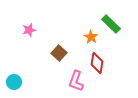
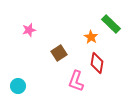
brown square: rotated 14 degrees clockwise
cyan circle: moved 4 px right, 4 px down
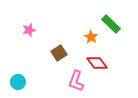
red diamond: rotated 45 degrees counterclockwise
cyan circle: moved 4 px up
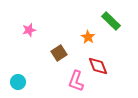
green rectangle: moved 3 px up
orange star: moved 3 px left
red diamond: moved 1 px right, 3 px down; rotated 15 degrees clockwise
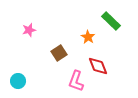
cyan circle: moved 1 px up
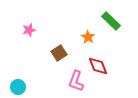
cyan circle: moved 6 px down
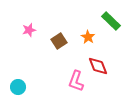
brown square: moved 12 px up
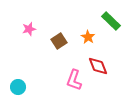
pink star: moved 1 px up
pink L-shape: moved 2 px left, 1 px up
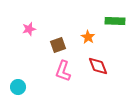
green rectangle: moved 4 px right; rotated 42 degrees counterclockwise
brown square: moved 1 px left, 4 px down; rotated 14 degrees clockwise
pink L-shape: moved 11 px left, 9 px up
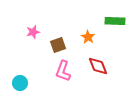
pink star: moved 4 px right, 3 px down
cyan circle: moved 2 px right, 4 px up
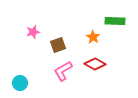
orange star: moved 5 px right
red diamond: moved 3 px left, 2 px up; rotated 40 degrees counterclockwise
pink L-shape: rotated 40 degrees clockwise
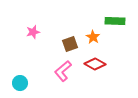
brown square: moved 12 px right, 1 px up
pink L-shape: rotated 10 degrees counterclockwise
